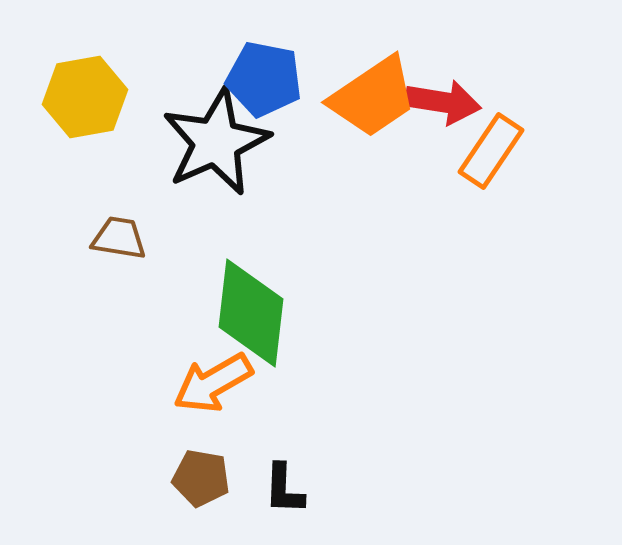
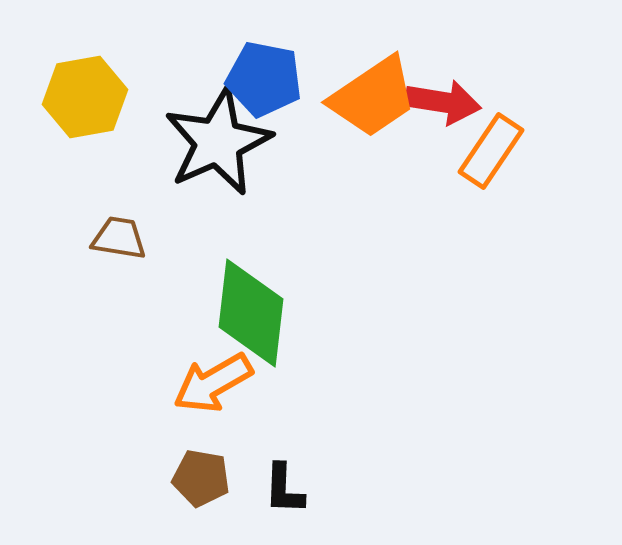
black star: moved 2 px right
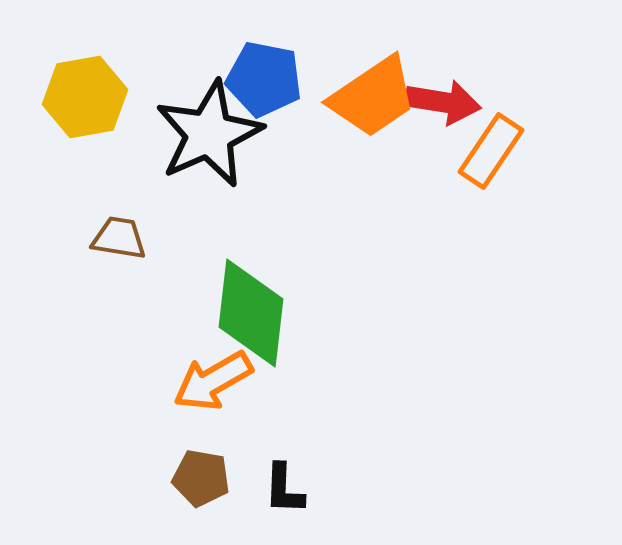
black star: moved 9 px left, 8 px up
orange arrow: moved 2 px up
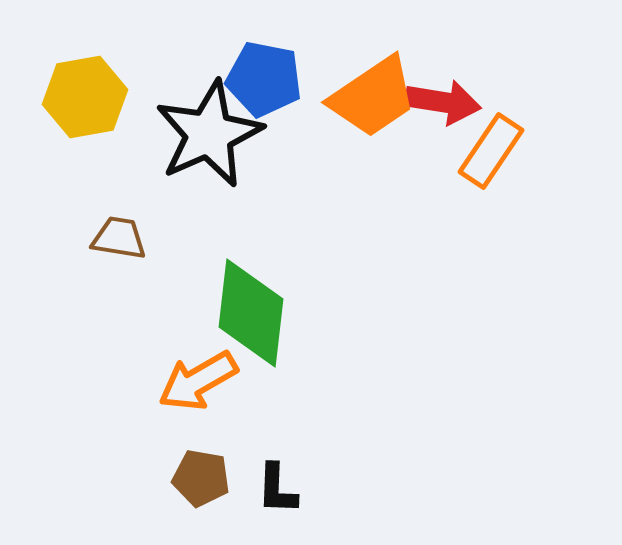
orange arrow: moved 15 px left
black L-shape: moved 7 px left
